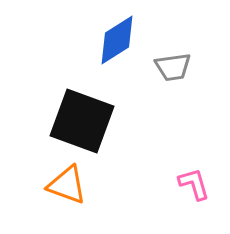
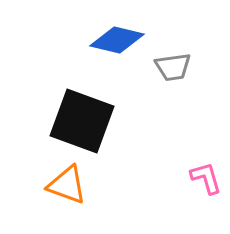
blue diamond: rotated 46 degrees clockwise
pink L-shape: moved 12 px right, 6 px up
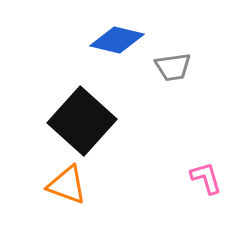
black square: rotated 22 degrees clockwise
